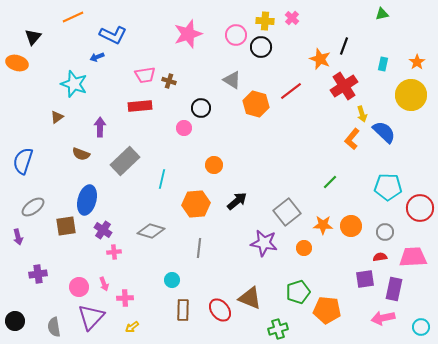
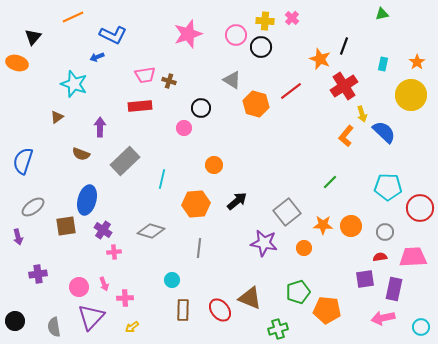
orange L-shape at (352, 139): moved 6 px left, 3 px up
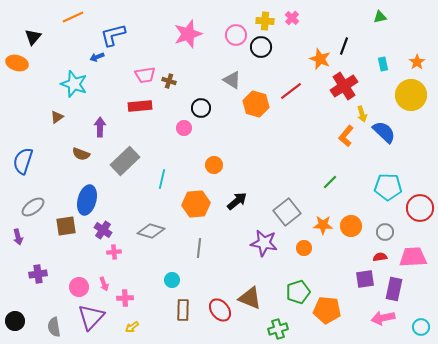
green triangle at (382, 14): moved 2 px left, 3 px down
blue L-shape at (113, 35): rotated 140 degrees clockwise
cyan rectangle at (383, 64): rotated 24 degrees counterclockwise
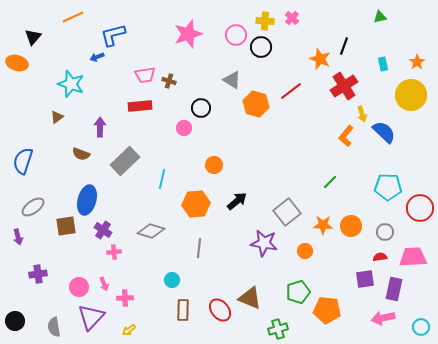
cyan star at (74, 84): moved 3 px left
orange circle at (304, 248): moved 1 px right, 3 px down
yellow arrow at (132, 327): moved 3 px left, 3 px down
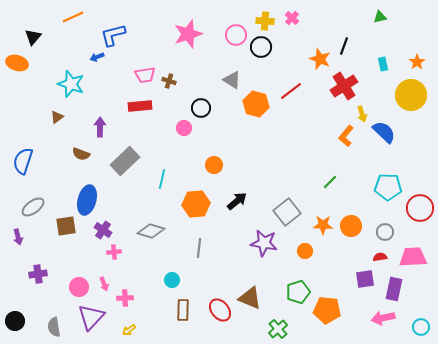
green cross at (278, 329): rotated 24 degrees counterclockwise
